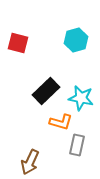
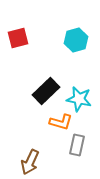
red square: moved 5 px up; rotated 30 degrees counterclockwise
cyan star: moved 2 px left, 1 px down
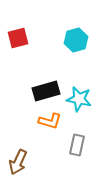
black rectangle: rotated 28 degrees clockwise
orange L-shape: moved 11 px left, 1 px up
brown arrow: moved 12 px left
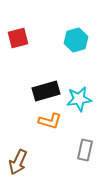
cyan star: rotated 20 degrees counterclockwise
gray rectangle: moved 8 px right, 5 px down
